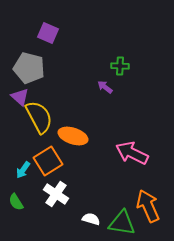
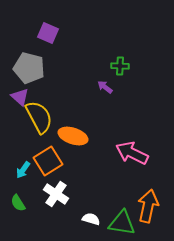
green semicircle: moved 2 px right, 1 px down
orange arrow: rotated 36 degrees clockwise
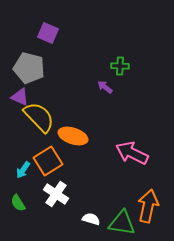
purple triangle: rotated 18 degrees counterclockwise
yellow semicircle: rotated 16 degrees counterclockwise
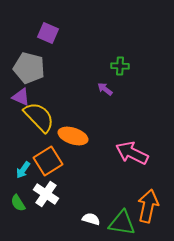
purple arrow: moved 2 px down
purple triangle: moved 1 px right
white cross: moved 10 px left
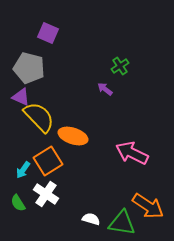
green cross: rotated 36 degrees counterclockwise
orange arrow: rotated 112 degrees clockwise
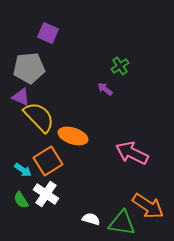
gray pentagon: rotated 20 degrees counterclockwise
cyan arrow: rotated 90 degrees counterclockwise
green semicircle: moved 3 px right, 3 px up
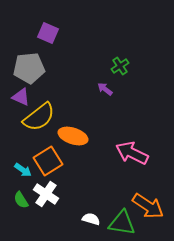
yellow semicircle: rotated 96 degrees clockwise
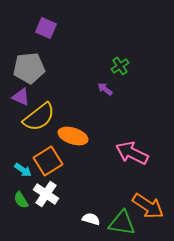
purple square: moved 2 px left, 5 px up
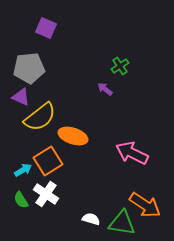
yellow semicircle: moved 1 px right
cyan arrow: rotated 66 degrees counterclockwise
orange arrow: moved 3 px left, 1 px up
